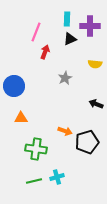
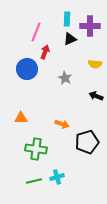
gray star: rotated 16 degrees counterclockwise
blue circle: moved 13 px right, 17 px up
black arrow: moved 8 px up
orange arrow: moved 3 px left, 7 px up
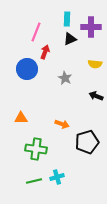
purple cross: moved 1 px right, 1 px down
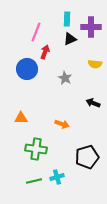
black arrow: moved 3 px left, 7 px down
black pentagon: moved 15 px down
